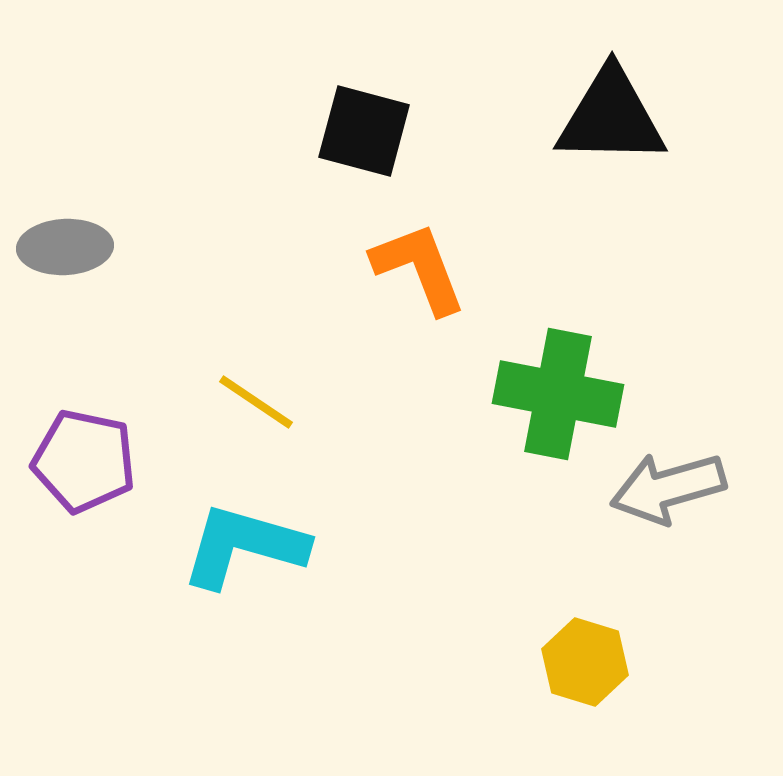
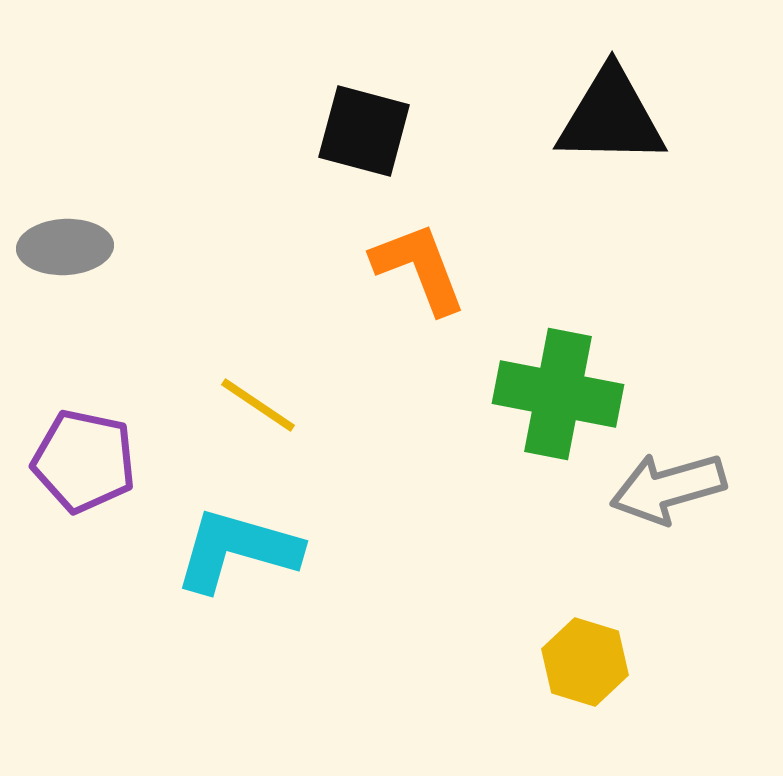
yellow line: moved 2 px right, 3 px down
cyan L-shape: moved 7 px left, 4 px down
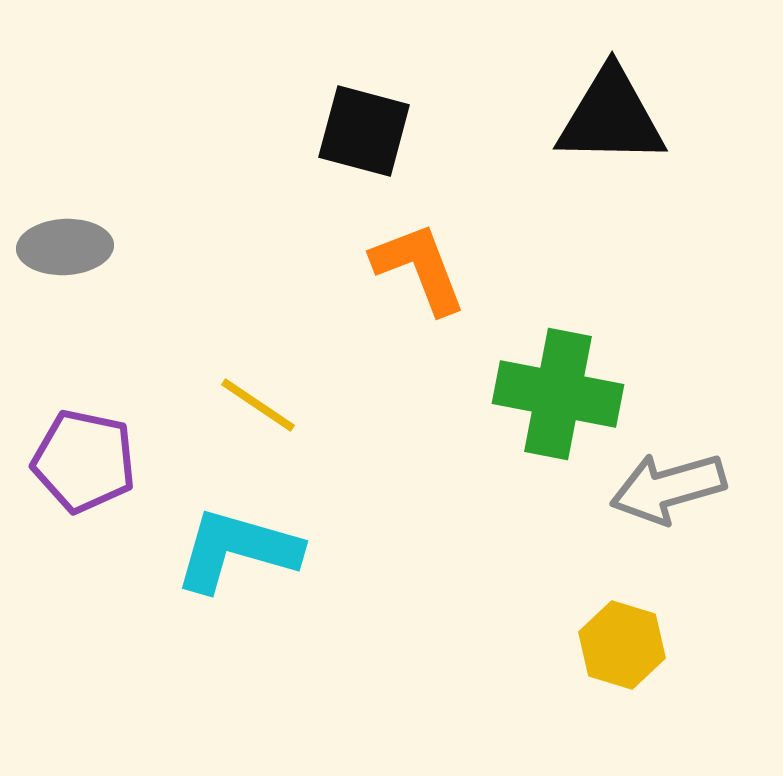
yellow hexagon: moved 37 px right, 17 px up
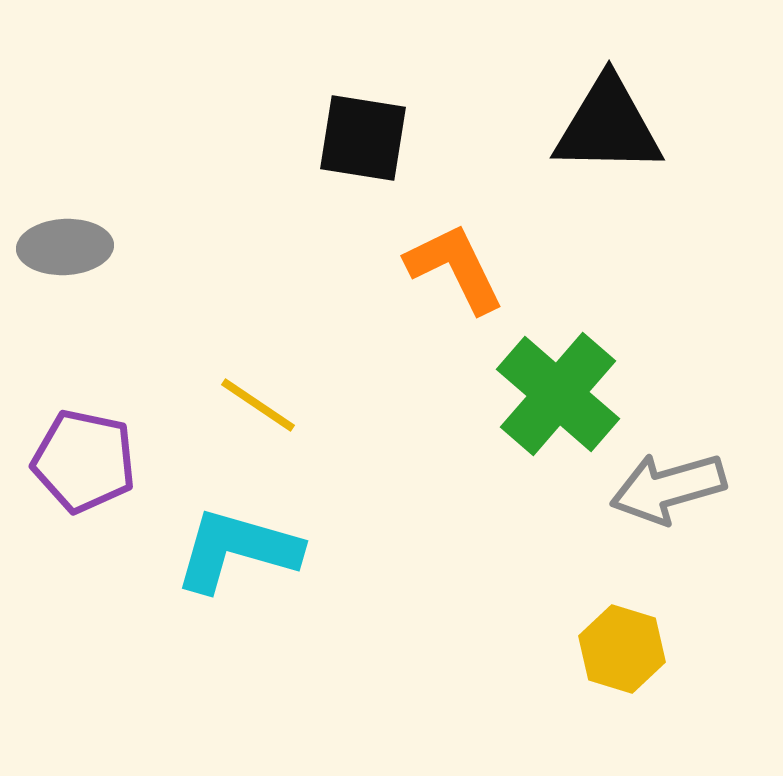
black triangle: moved 3 px left, 9 px down
black square: moved 1 px left, 7 px down; rotated 6 degrees counterclockwise
orange L-shape: moved 36 px right; rotated 5 degrees counterclockwise
green cross: rotated 30 degrees clockwise
yellow hexagon: moved 4 px down
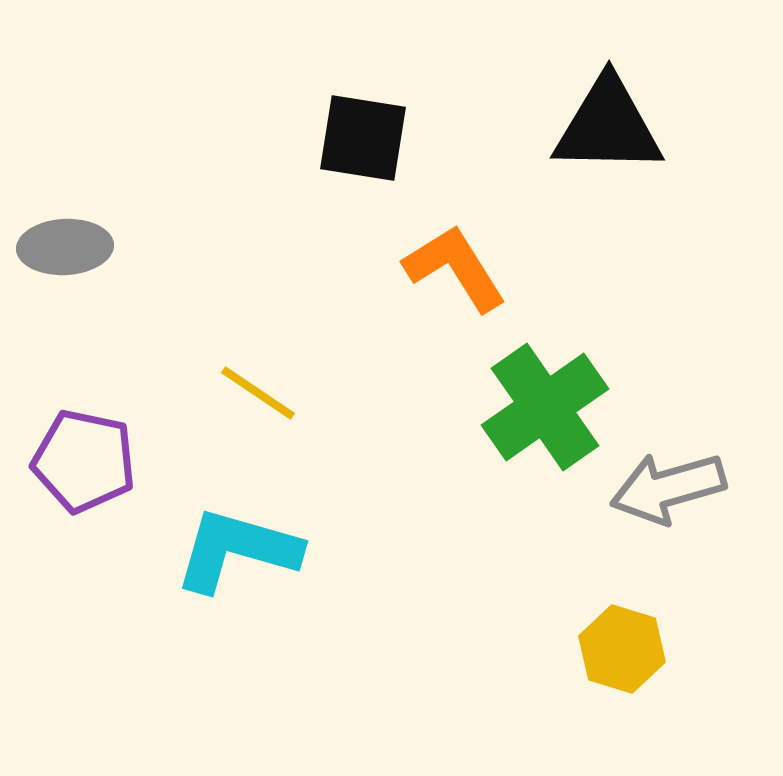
orange L-shape: rotated 6 degrees counterclockwise
green cross: moved 13 px left, 13 px down; rotated 14 degrees clockwise
yellow line: moved 12 px up
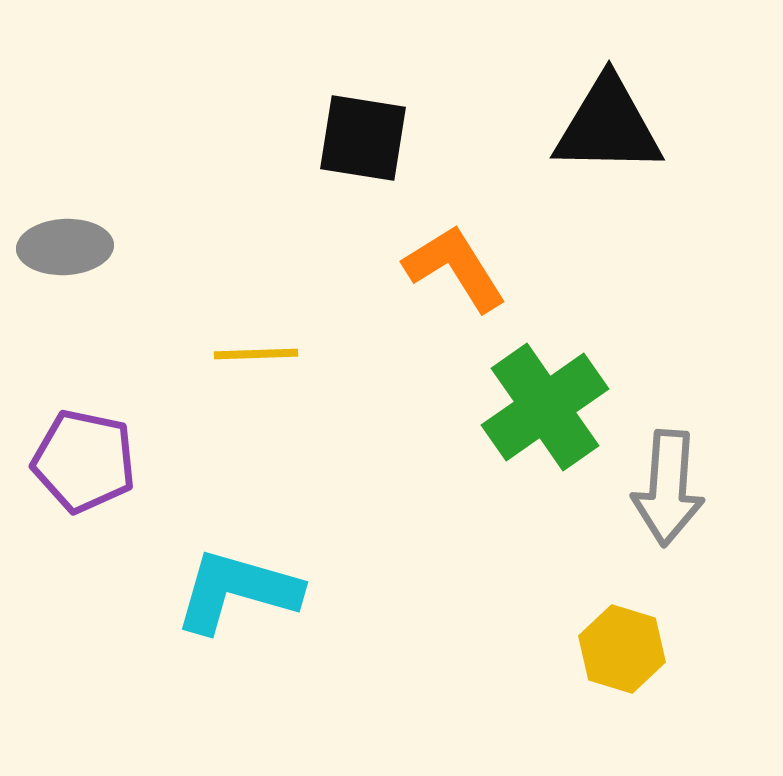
yellow line: moved 2 px left, 39 px up; rotated 36 degrees counterclockwise
gray arrow: rotated 70 degrees counterclockwise
cyan L-shape: moved 41 px down
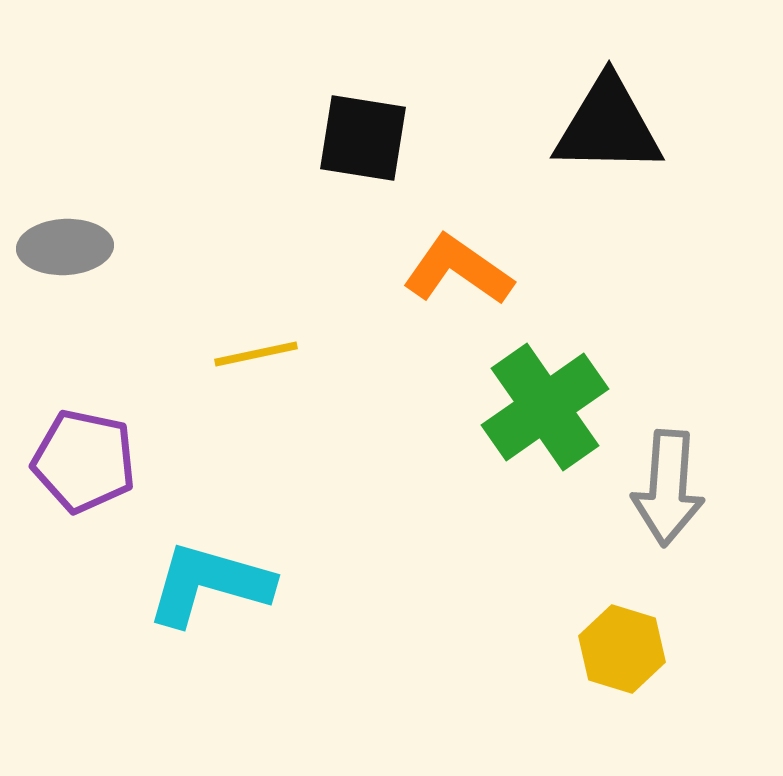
orange L-shape: moved 3 px right, 2 px down; rotated 23 degrees counterclockwise
yellow line: rotated 10 degrees counterclockwise
cyan L-shape: moved 28 px left, 7 px up
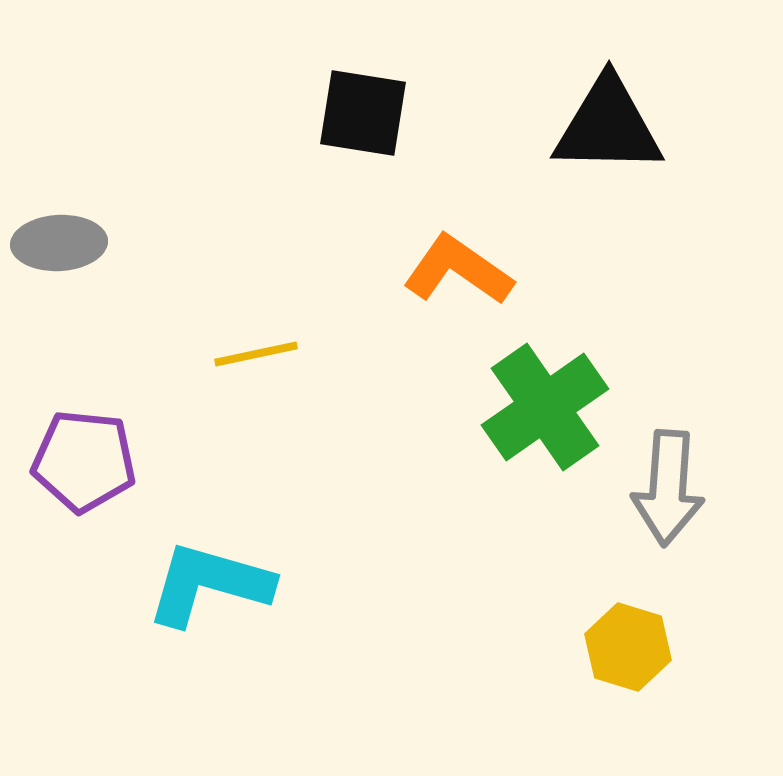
black square: moved 25 px up
gray ellipse: moved 6 px left, 4 px up
purple pentagon: rotated 6 degrees counterclockwise
yellow hexagon: moved 6 px right, 2 px up
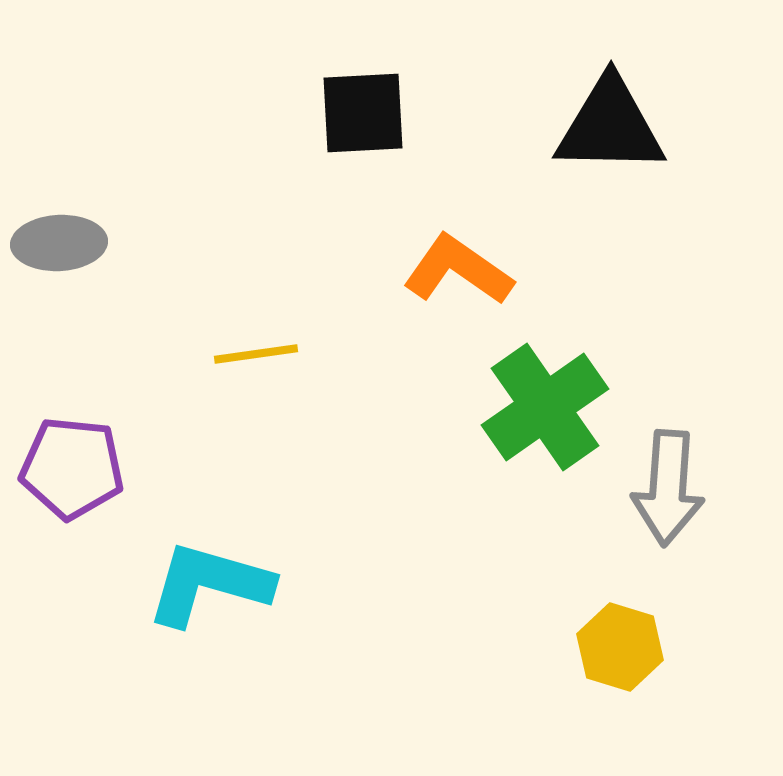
black square: rotated 12 degrees counterclockwise
black triangle: moved 2 px right
yellow line: rotated 4 degrees clockwise
purple pentagon: moved 12 px left, 7 px down
yellow hexagon: moved 8 px left
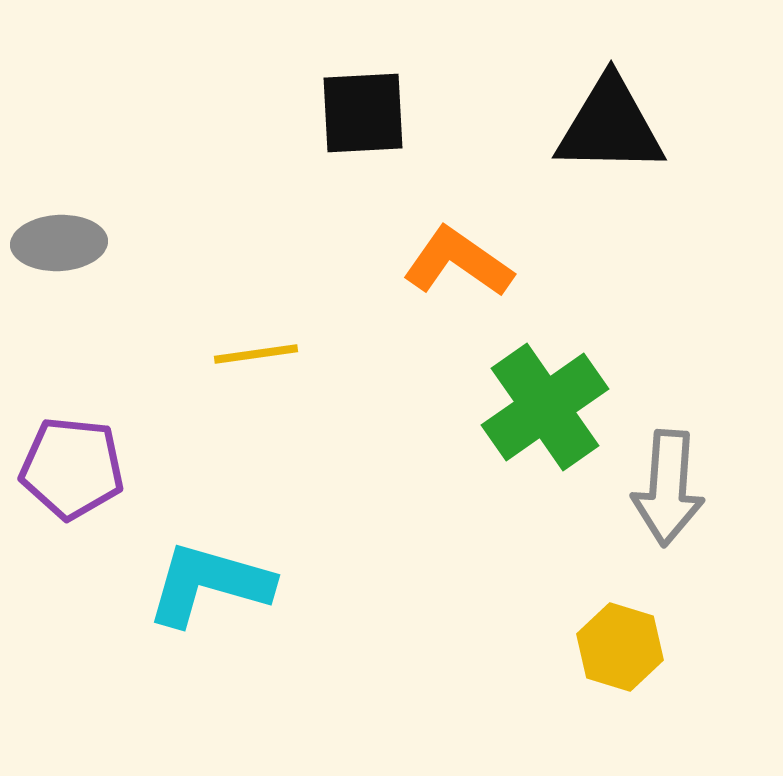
orange L-shape: moved 8 px up
